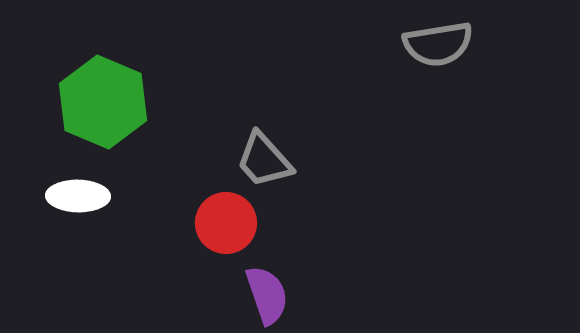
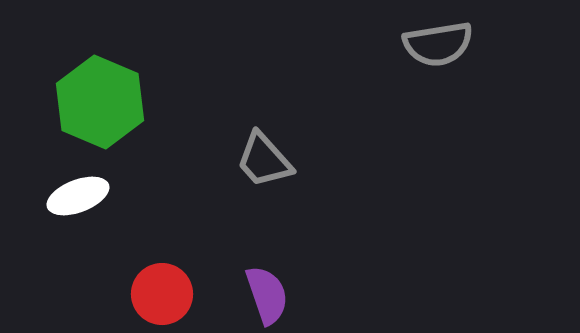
green hexagon: moved 3 px left
white ellipse: rotated 22 degrees counterclockwise
red circle: moved 64 px left, 71 px down
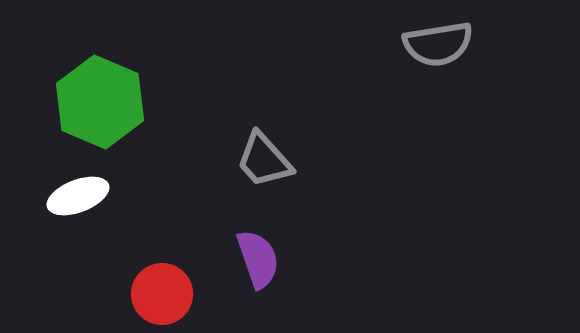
purple semicircle: moved 9 px left, 36 px up
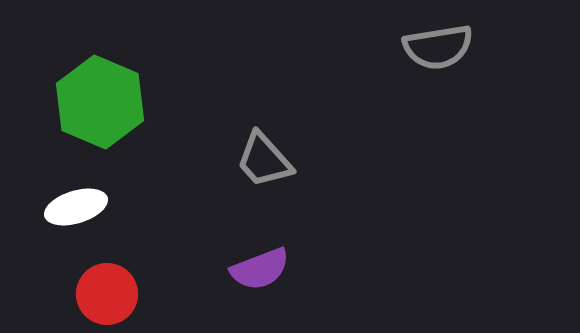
gray semicircle: moved 3 px down
white ellipse: moved 2 px left, 11 px down; rotated 4 degrees clockwise
purple semicircle: moved 2 px right, 10 px down; rotated 88 degrees clockwise
red circle: moved 55 px left
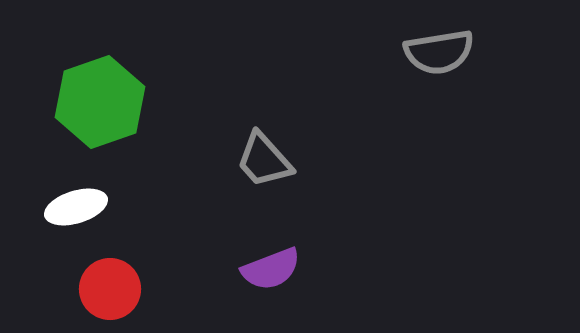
gray semicircle: moved 1 px right, 5 px down
green hexagon: rotated 18 degrees clockwise
purple semicircle: moved 11 px right
red circle: moved 3 px right, 5 px up
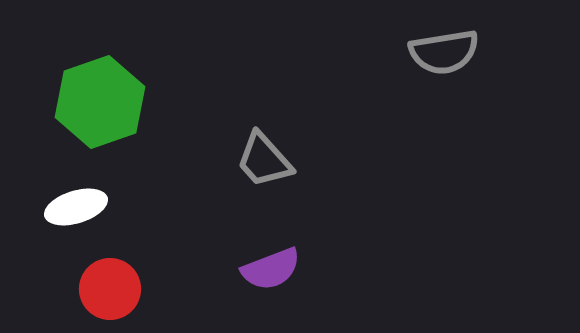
gray semicircle: moved 5 px right
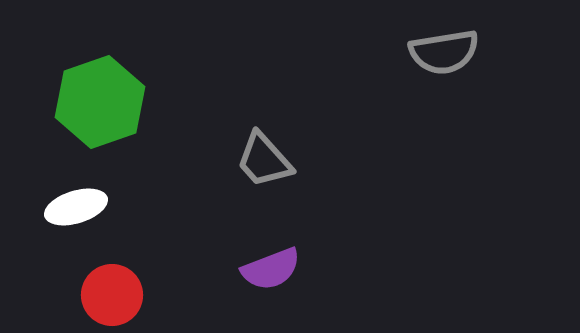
red circle: moved 2 px right, 6 px down
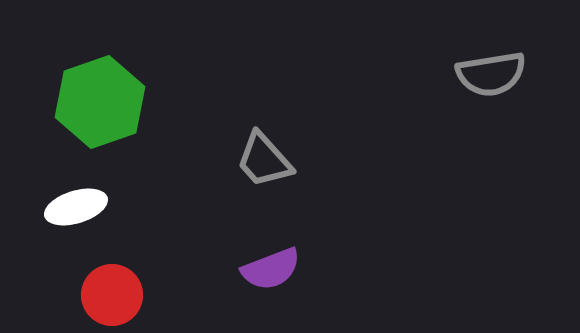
gray semicircle: moved 47 px right, 22 px down
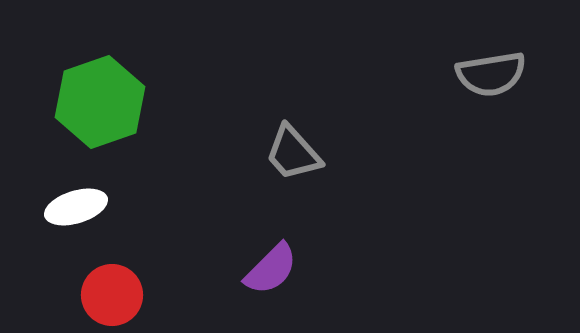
gray trapezoid: moved 29 px right, 7 px up
purple semicircle: rotated 24 degrees counterclockwise
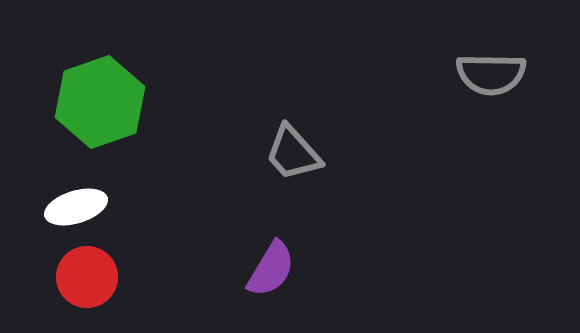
gray semicircle: rotated 10 degrees clockwise
purple semicircle: rotated 14 degrees counterclockwise
red circle: moved 25 px left, 18 px up
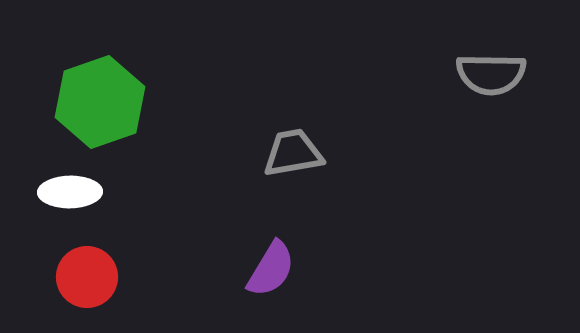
gray trapezoid: rotated 122 degrees clockwise
white ellipse: moved 6 px left, 15 px up; rotated 16 degrees clockwise
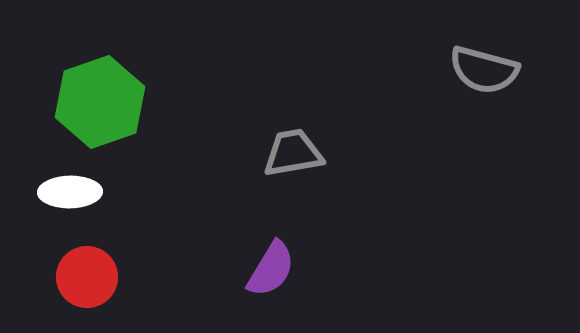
gray semicircle: moved 7 px left, 4 px up; rotated 14 degrees clockwise
